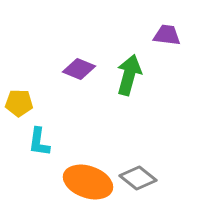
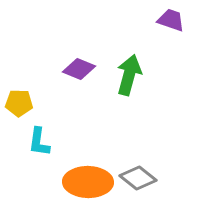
purple trapezoid: moved 4 px right, 15 px up; rotated 12 degrees clockwise
orange ellipse: rotated 18 degrees counterclockwise
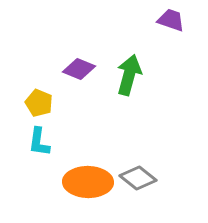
yellow pentagon: moved 20 px right; rotated 20 degrees clockwise
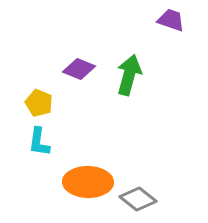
gray diamond: moved 21 px down
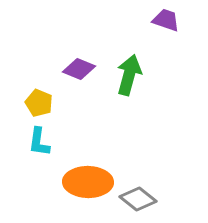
purple trapezoid: moved 5 px left
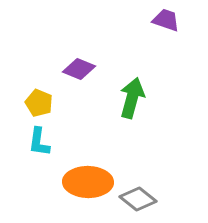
green arrow: moved 3 px right, 23 px down
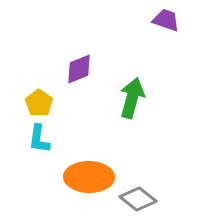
purple diamond: rotated 44 degrees counterclockwise
yellow pentagon: rotated 12 degrees clockwise
cyan L-shape: moved 3 px up
orange ellipse: moved 1 px right, 5 px up
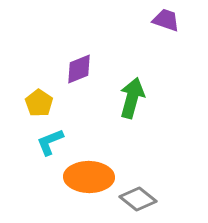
cyan L-shape: moved 11 px right, 3 px down; rotated 60 degrees clockwise
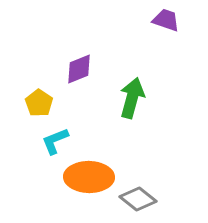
cyan L-shape: moved 5 px right, 1 px up
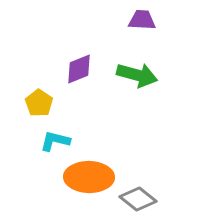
purple trapezoid: moved 24 px left; rotated 16 degrees counterclockwise
green arrow: moved 5 px right, 23 px up; rotated 90 degrees clockwise
cyan L-shape: rotated 36 degrees clockwise
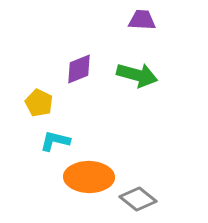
yellow pentagon: rotated 8 degrees counterclockwise
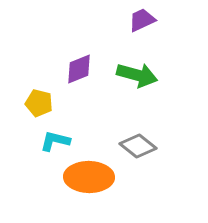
purple trapezoid: rotated 28 degrees counterclockwise
yellow pentagon: rotated 12 degrees counterclockwise
gray diamond: moved 53 px up
